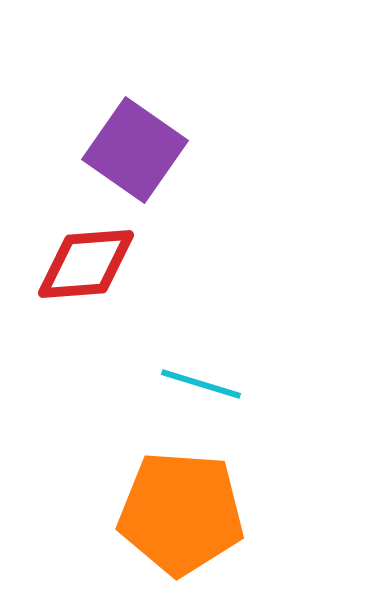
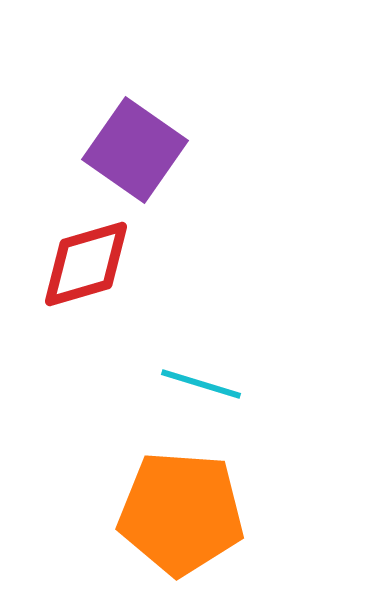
red diamond: rotated 12 degrees counterclockwise
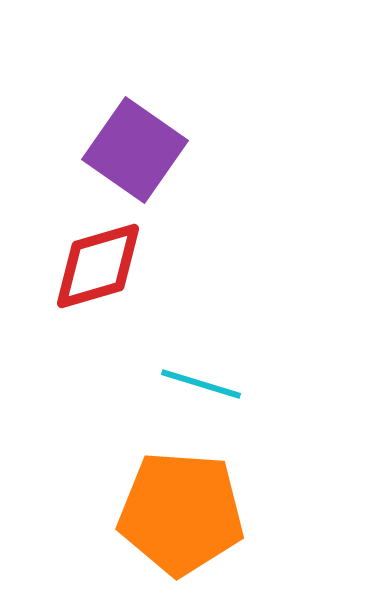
red diamond: moved 12 px right, 2 px down
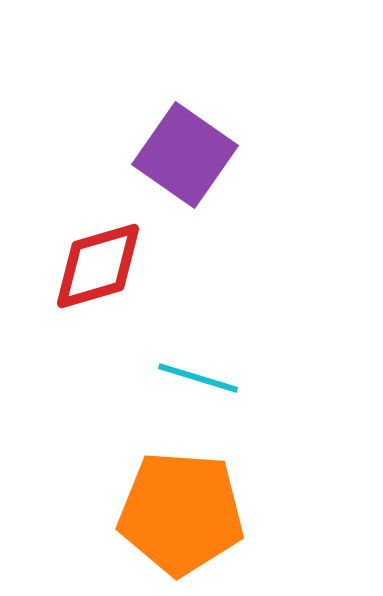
purple square: moved 50 px right, 5 px down
cyan line: moved 3 px left, 6 px up
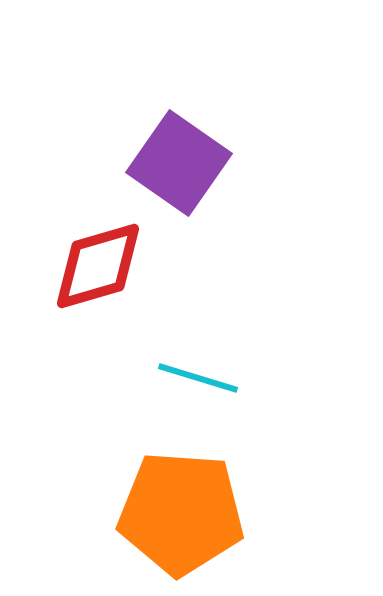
purple square: moved 6 px left, 8 px down
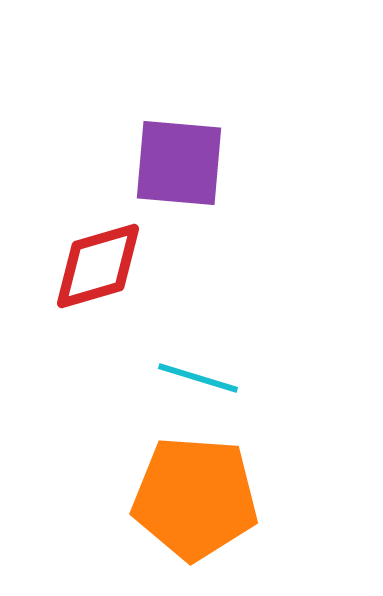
purple square: rotated 30 degrees counterclockwise
orange pentagon: moved 14 px right, 15 px up
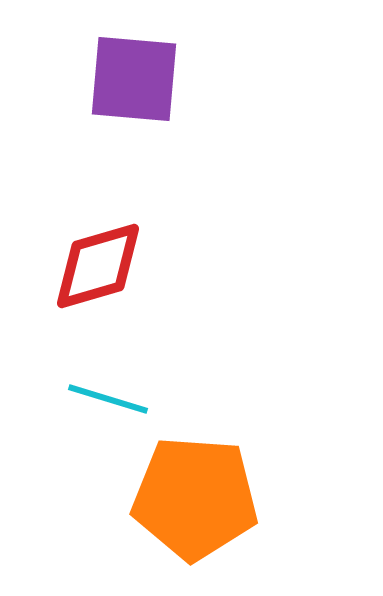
purple square: moved 45 px left, 84 px up
cyan line: moved 90 px left, 21 px down
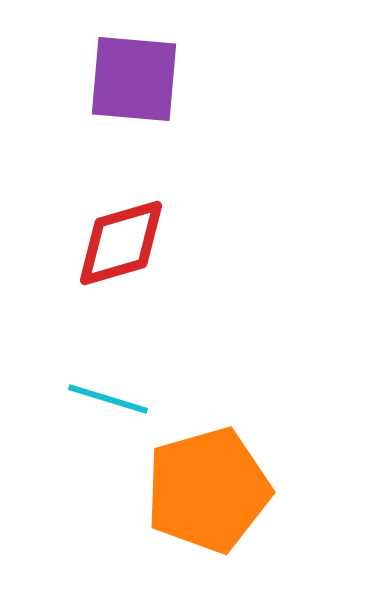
red diamond: moved 23 px right, 23 px up
orange pentagon: moved 13 px right, 8 px up; rotated 20 degrees counterclockwise
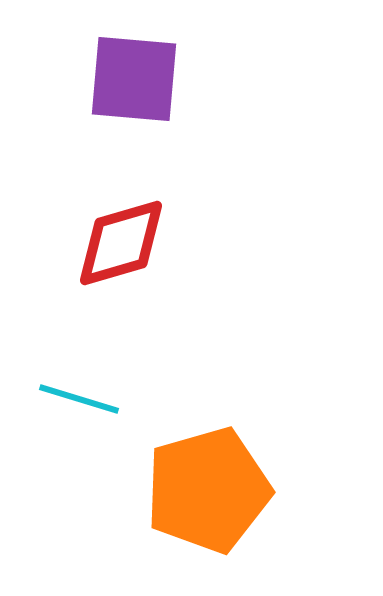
cyan line: moved 29 px left
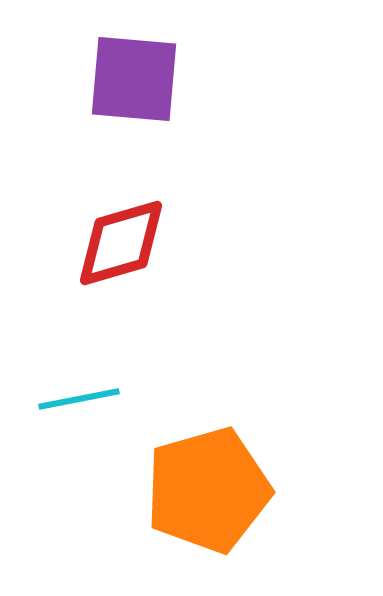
cyan line: rotated 28 degrees counterclockwise
